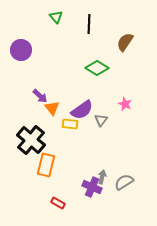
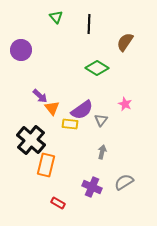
gray arrow: moved 25 px up
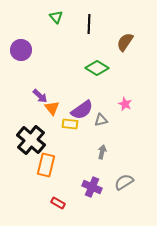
gray triangle: rotated 40 degrees clockwise
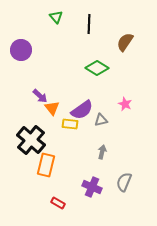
gray semicircle: rotated 36 degrees counterclockwise
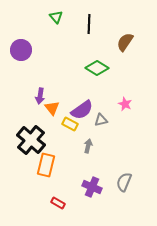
purple arrow: rotated 56 degrees clockwise
yellow rectangle: rotated 21 degrees clockwise
gray arrow: moved 14 px left, 6 px up
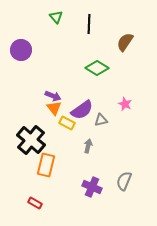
purple arrow: moved 13 px right; rotated 77 degrees counterclockwise
orange triangle: moved 2 px right
yellow rectangle: moved 3 px left, 1 px up
gray semicircle: moved 1 px up
red rectangle: moved 23 px left
